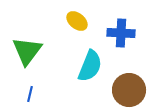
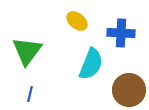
cyan semicircle: moved 1 px right, 2 px up
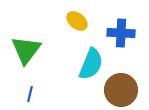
green triangle: moved 1 px left, 1 px up
brown circle: moved 8 px left
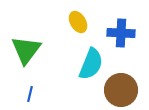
yellow ellipse: moved 1 px right, 1 px down; rotated 20 degrees clockwise
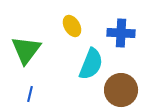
yellow ellipse: moved 6 px left, 4 px down
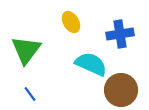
yellow ellipse: moved 1 px left, 4 px up
blue cross: moved 1 px left, 1 px down; rotated 12 degrees counterclockwise
cyan semicircle: rotated 88 degrees counterclockwise
blue line: rotated 49 degrees counterclockwise
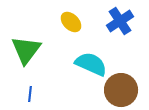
yellow ellipse: rotated 15 degrees counterclockwise
blue cross: moved 13 px up; rotated 24 degrees counterclockwise
blue line: rotated 42 degrees clockwise
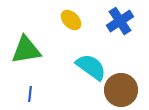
yellow ellipse: moved 2 px up
green triangle: rotated 44 degrees clockwise
cyan semicircle: moved 3 px down; rotated 12 degrees clockwise
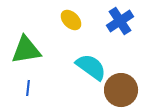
blue line: moved 2 px left, 6 px up
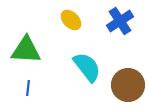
green triangle: rotated 12 degrees clockwise
cyan semicircle: moved 4 px left; rotated 16 degrees clockwise
brown circle: moved 7 px right, 5 px up
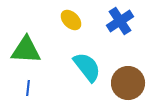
brown circle: moved 2 px up
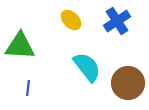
blue cross: moved 3 px left
green triangle: moved 6 px left, 4 px up
